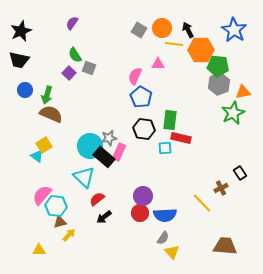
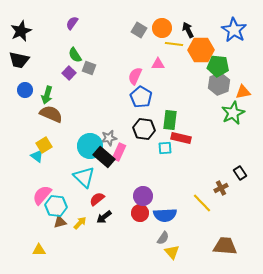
yellow arrow at (69, 235): moved 11 px right, 12 px up
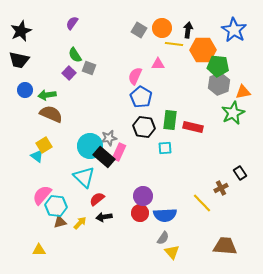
black arrow at (188, 30): rotated 35 degrees clockwise
orange hexagon at (201, 50): moved 2 px right
green arrow at (47, 95): rotated 66 degrees clockwise
black hexagon at (144, 129): moved 2 px up
red rectangle at (181, 138): moved 12 px right, 11 px up
black arrow at (104, 217): rotated 28 degrees clockwise
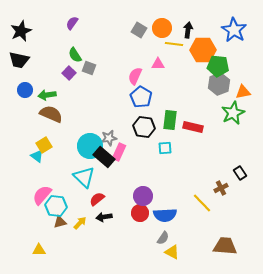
yellow triangle at (172, 252): rotated 21 degrees counterclockwise
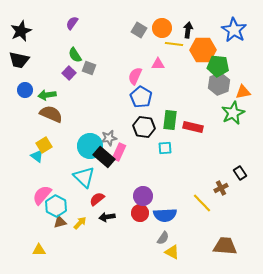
cyan hexagon at (56, 206): rotated 20 degrees clockwise
black arrow at (104, 217): moved 3 px right
